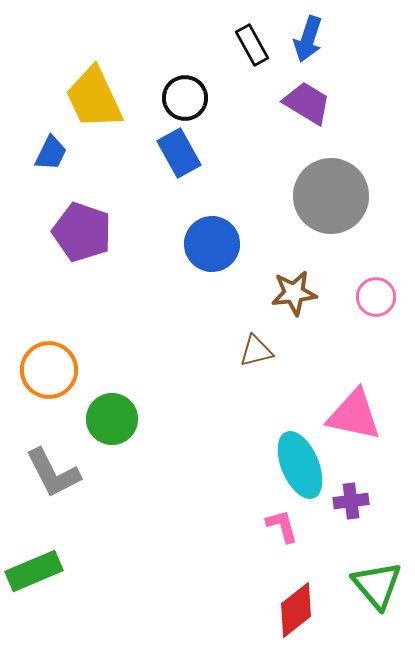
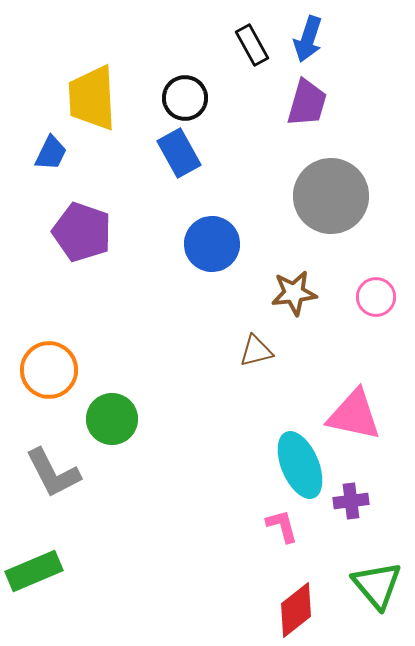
yellow trapezoid: moved 2 px left; rotated 22 degrees clockwise
purple trapezoid: rotated 75 degrees clockwise
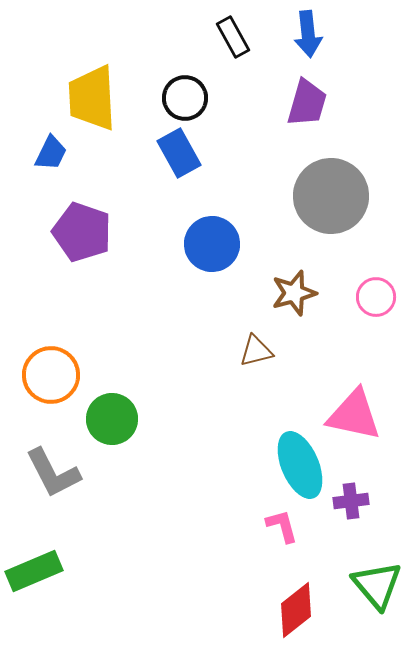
blue arrow: moved 5 px up; rotated 24 degrees counterclockwise
black rectangle: moved 19 px left, 8 px up
brown star: rotated 9 degrees counterclockwise
orange circle: moved 2 px right, 5 px down
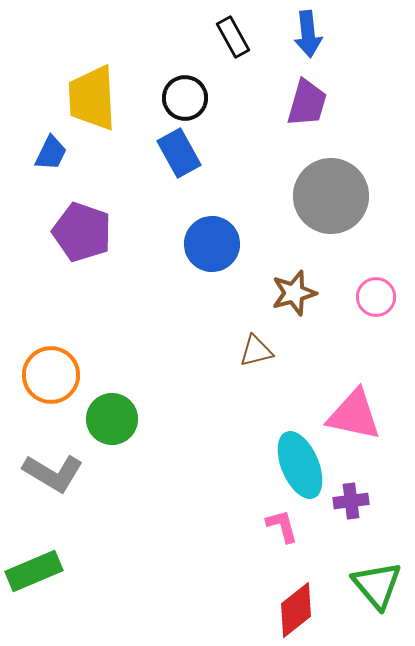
gray L-shape: rotated 32 degrees counterclockwise
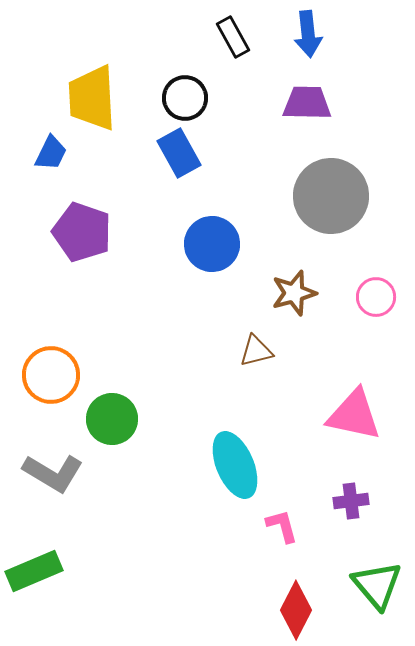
purple trapezoid: rotated 105 degrees counterclockwise
cyan ellipse: moved 65 px left
red diamond: rotated 24 degrees counterclockwise
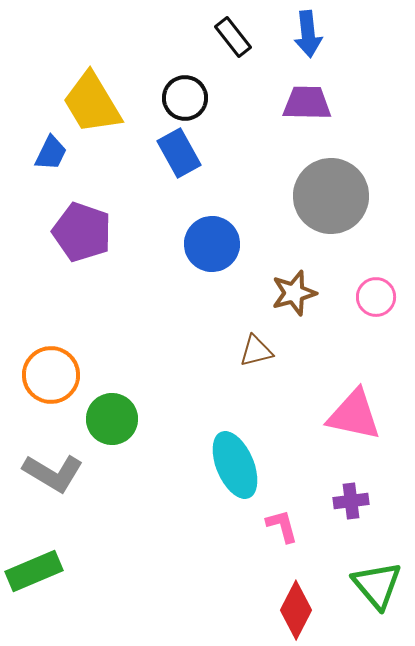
black rectangle: rotated 9 degrees counterclockwise
yellow trapezoid: moved 5 px down; rotated 28 degrees counterclockwise
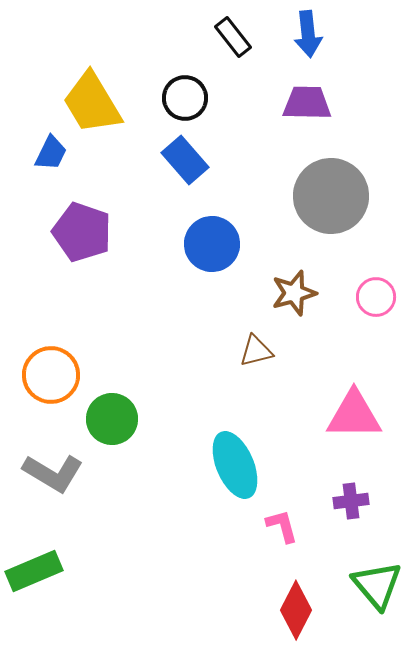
blue rectangle: moved 6 px right, 7 px down; rotated 12 degrees counterclockwise
pink triangle: rotated 12 degrees counterclockwise
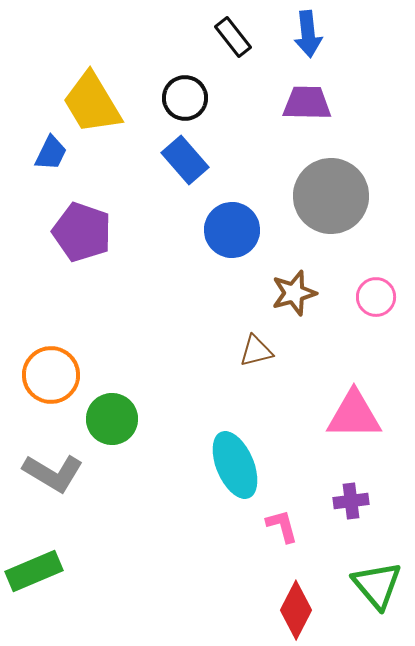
blue circle: moved 20 px right, 14 px up
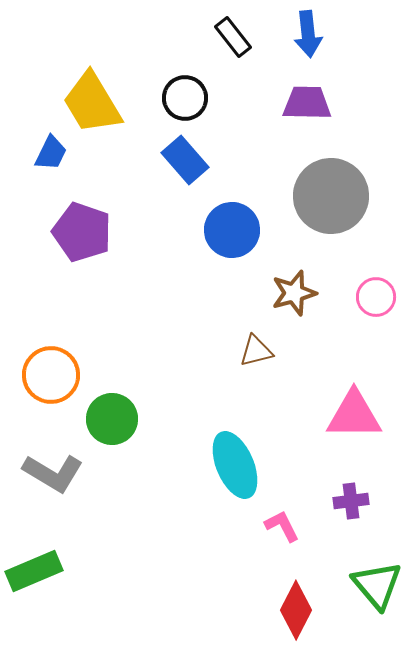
pink L-shape: rotated 12 degrees counterclockwise
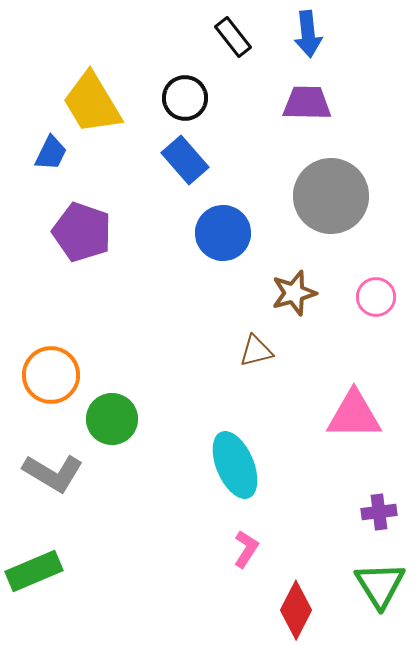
blue circle: moved 9 px left, 3 px down
purple cross: moved 28 px right, 11 px down
pink L-shape: moved 36 px left, 23 px down; rotated 60 degrees clockwise
green triangle: moved 3 px right; rotated 8 degrees clockwise
